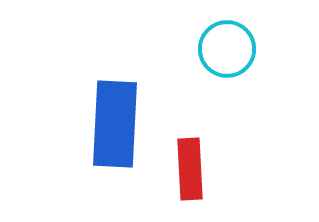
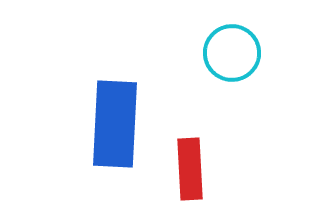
cyan circle: moved 5 px right, 4 px down
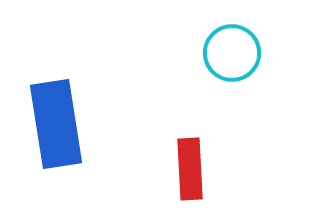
blue rectangle: moved 59 px left; rotated 12 degrees counterclockwise
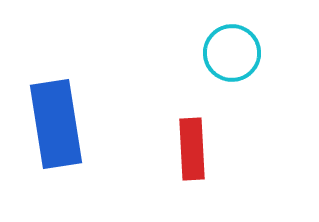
red rectangle: moved 2 px right, 20 px up
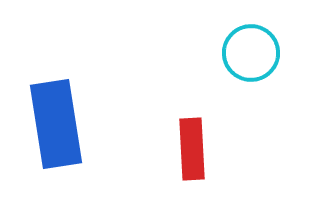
cyan circle: moved 19 px right
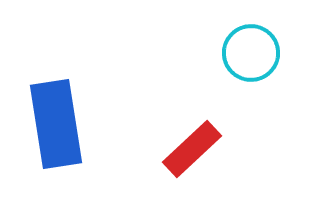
red rectangle: rotated 50 degrees clockwise
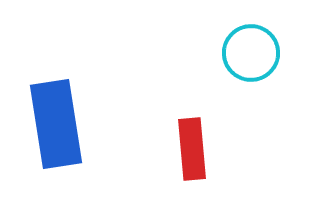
red rectangle: rotated 52 degrees counterclockwise
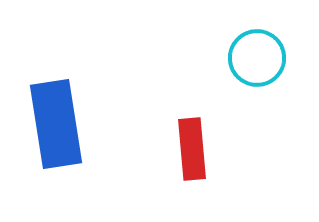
cyan circle: moved 6 px right, 5 px down
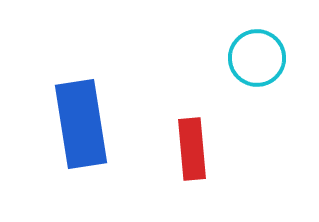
blue rectangle: moved 25 px right
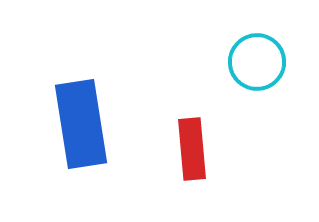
cyan circle: moved 4 px down
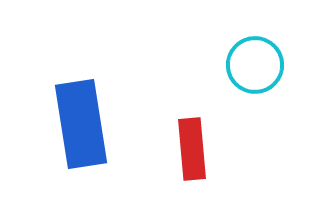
cyan circle: moved 2 px left, 3 px down
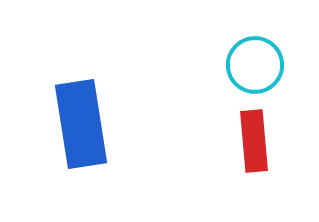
red rectangle: moved 62 px right, 8 px up
